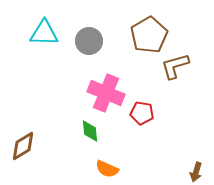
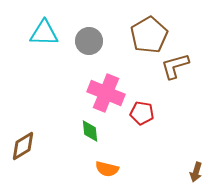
orange semicircle: rotated 10 degrees counterclockwise
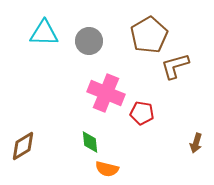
green diamond: moved 11 px down
brown arrow: moved 29 px up
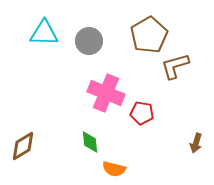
orange semicircle: moved 7 px right
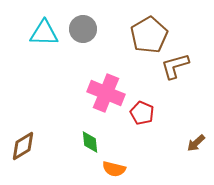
gray circle: moved 6 px left, 12 px up
red pentagon: rotated 15 degrees clockwise
brown arrow: rotated 30 degrees clockwise
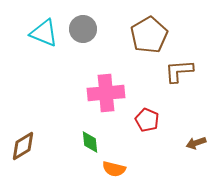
cyan triangle: rotated 20 degrees clockwise
brown L-shape: moved 4 px right, 5 px down; rotated 12 degrees clockwise
pink cross: rotated 27 degrees counterclockwise
red pentagon: moved 5 px right, 7 px down
brown arrow: rotated 24 degrees clockwise
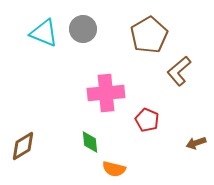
brown L-shape: rotated 36 degrees counterclockwise
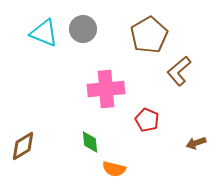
pink cross: moved 4 px up
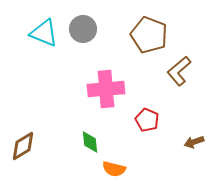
brown pentagon: rotated 21 degrees counterclockwise
brown arrow: moved 2 px left, 1 px up
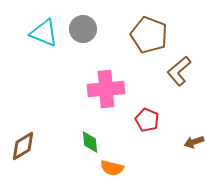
orange semicircle: moved 2 px left, 1 px up
